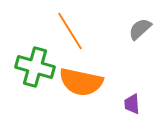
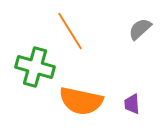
orange semicircle: moved 19 px down
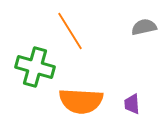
gray semicircle: moved 4 px right, 2 px up; rotated 30 degrees clockwise
orange semicircle: rotated 9 degrees counterclockwise
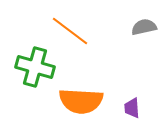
orange line: rotated 21 degrees counterclockwise
purple trapezoid: moved 4 px down
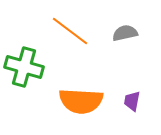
gray semicircle: moved 19 px left, 6 px down
green cross: moved 11 px left
purple trapezoid: moved 7 px up; rotated 15 degrees clockwise
